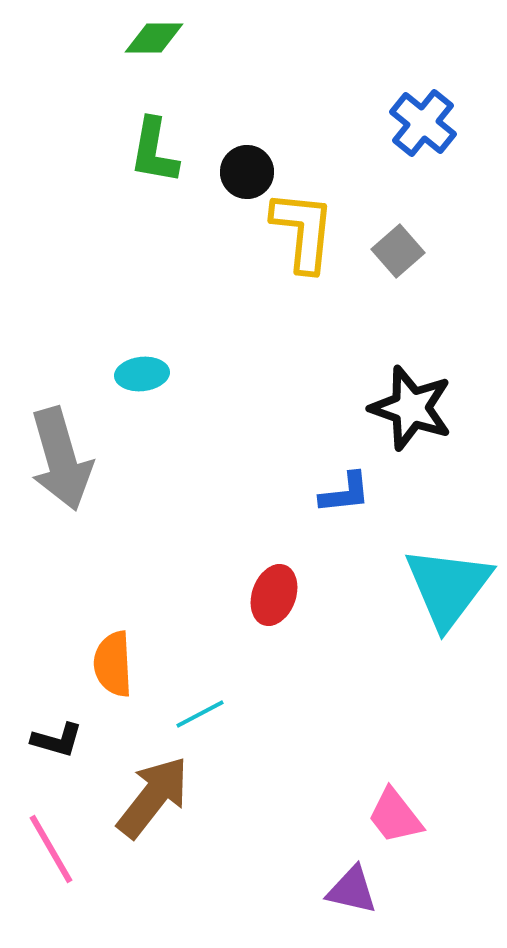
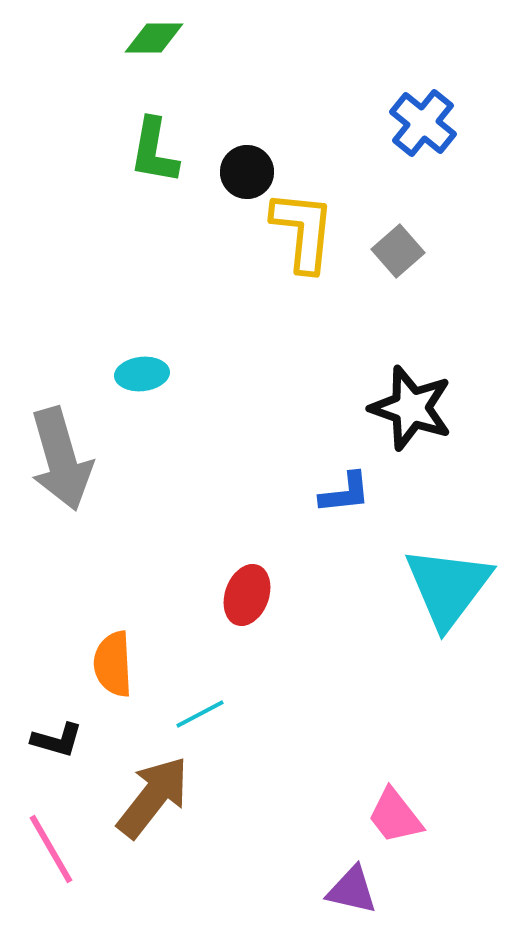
red ellipse: moved 27 px left
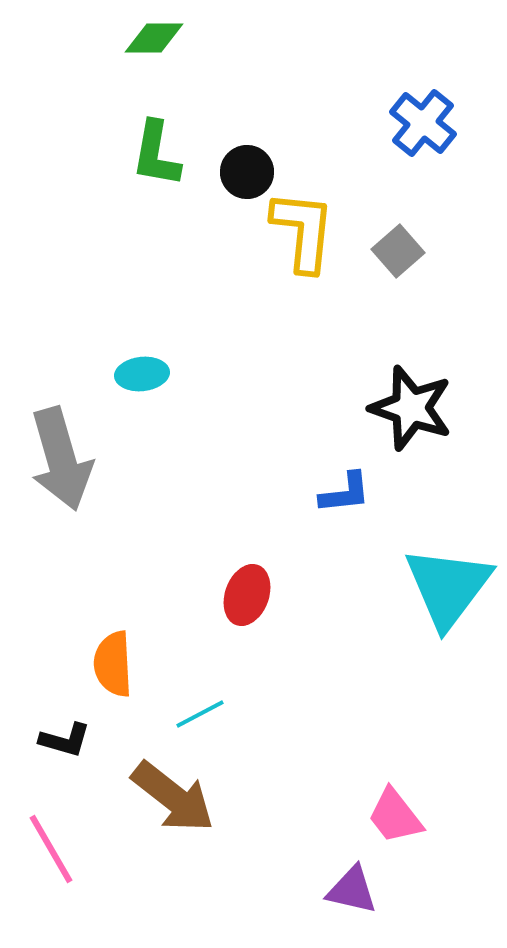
green L-shape: moved 2 px right, 3 px down
black L-shape: moved 8 px right
brown arrow: moved 20 px right; rotated 90 degrees clockwise
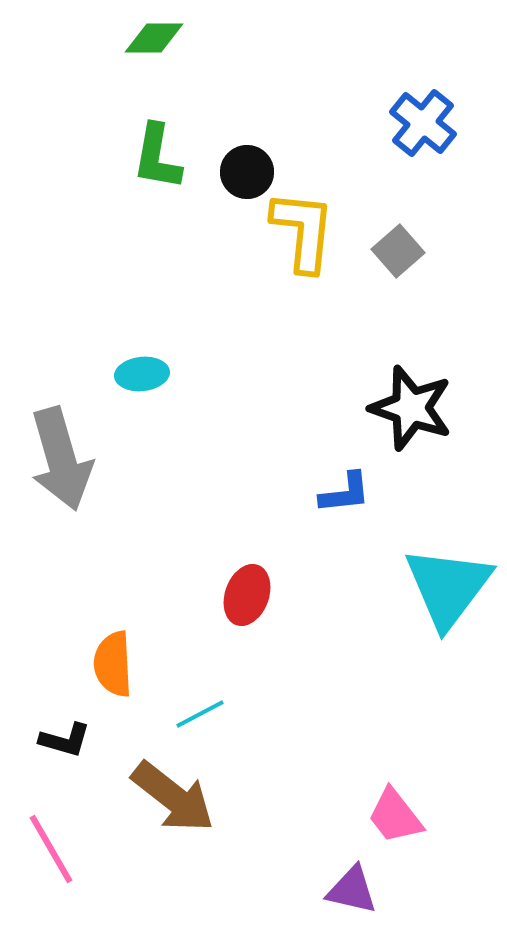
green L-shape: moved 1 px right, 3 px down
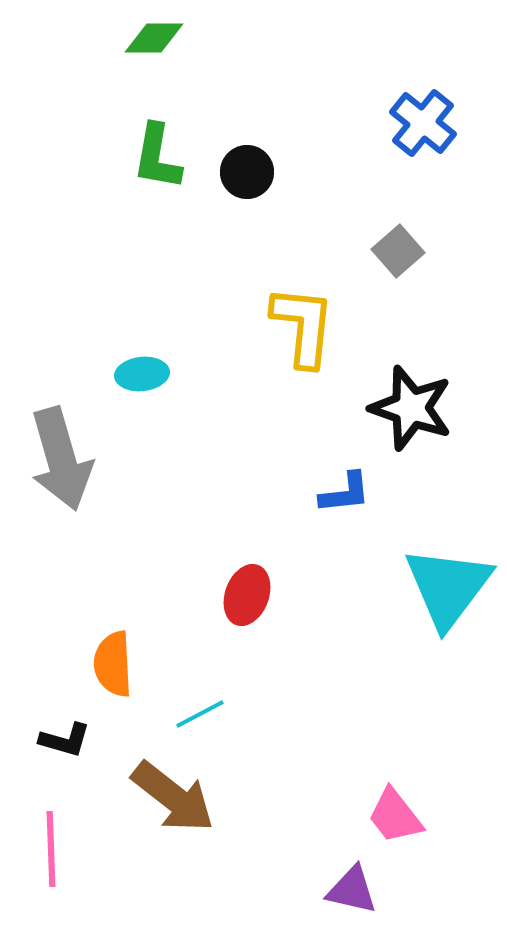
yellow L-shape: moved 95 px down
pink line: rotated 28 degrees clockwise
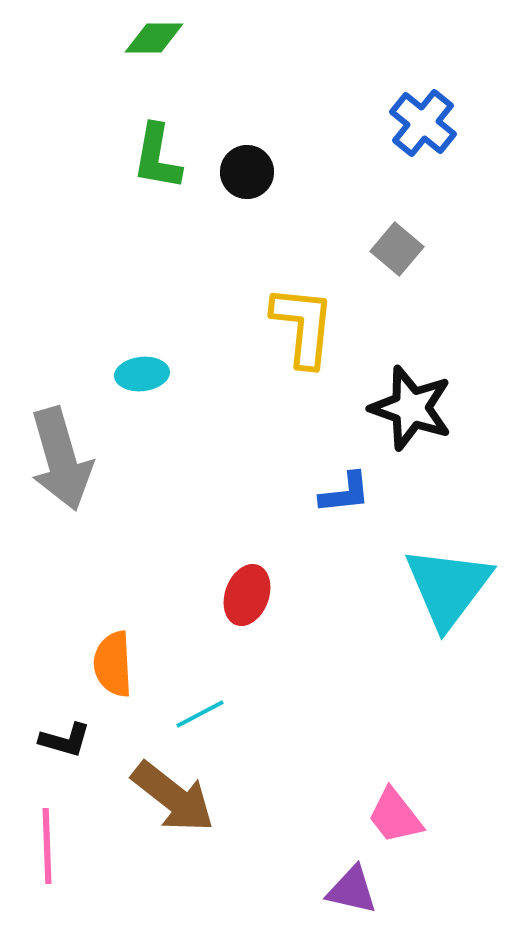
gray square: moved 1 px left, 2 px up; rotated 9 degrees counterclockwise
pink line: moved 4 px left, 3 px up
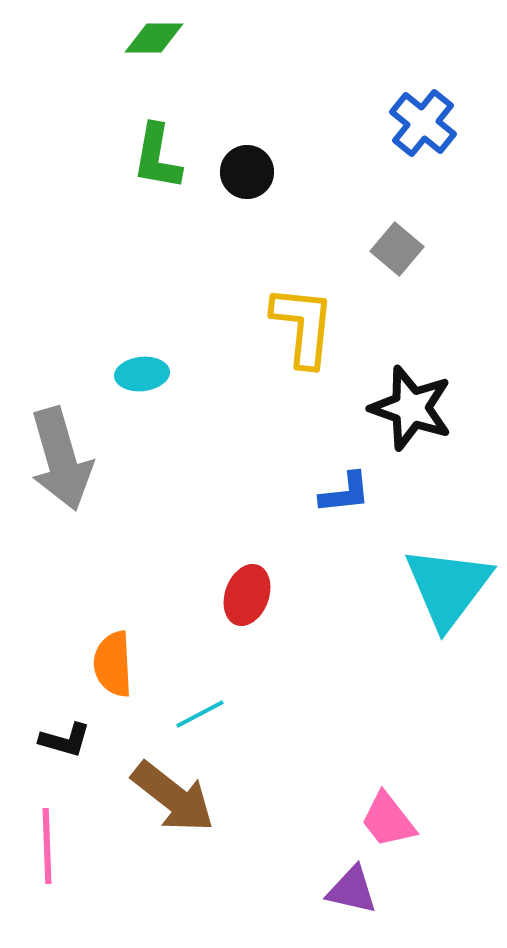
pink trapezoid: moved 7 px left, 4 px down
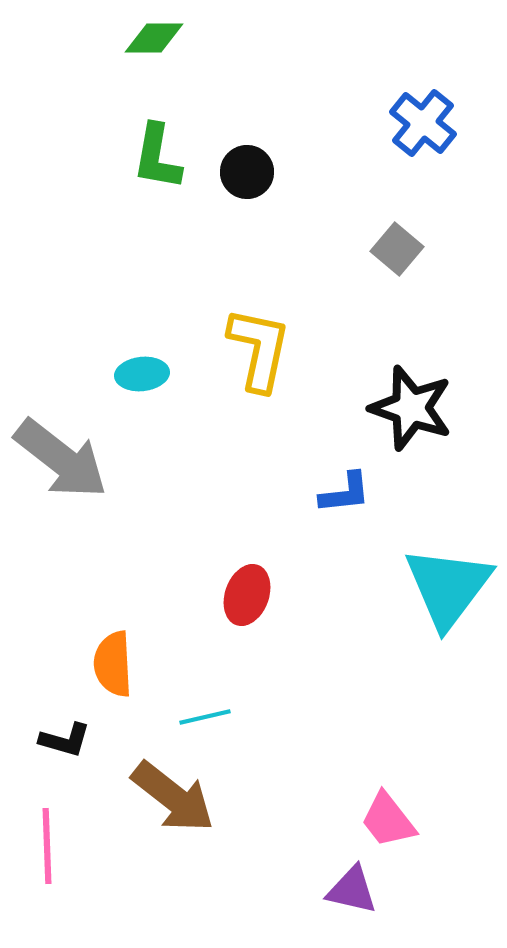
yellow L-shape: moved 44 px left, 23 px down; rotated 6 degrees clockwise
gray arrow: rotated 36 degrees counterclockwise
cyan line: moved 5 px right, 3 px down; rotated 15 degrees clockwise
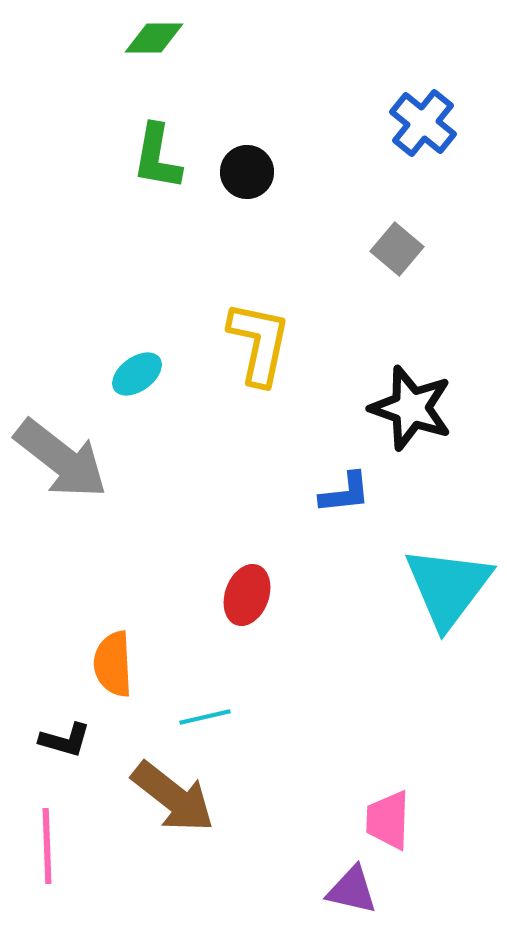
yellow L-shape: moved 6 px up
cyan ellipse: moved 5 px left; rotated 30 degrees counterclockwise
pink trapezoid: rotated 40 degrees clockwise
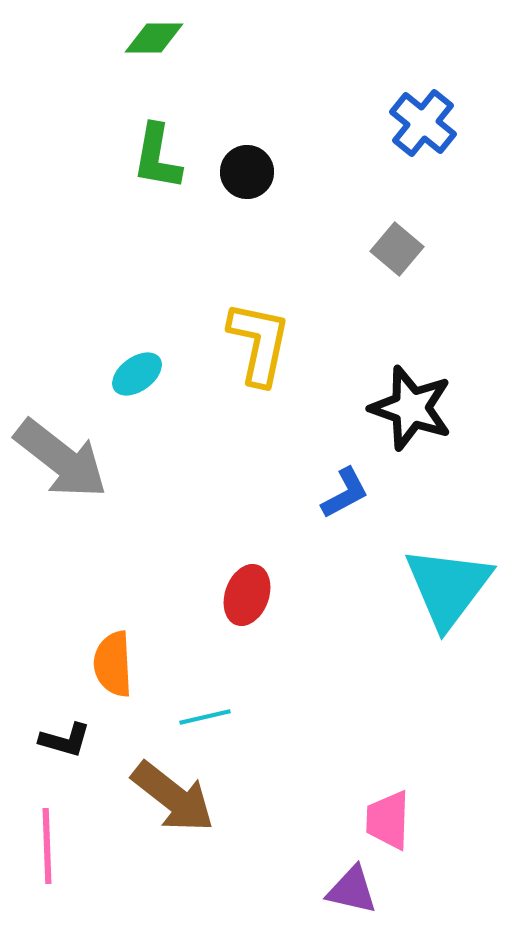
blue L-shape: rotated 22 degrees counterclockwise
